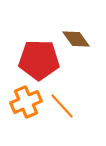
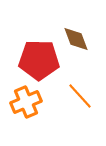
brown diamond: rotated 16 degrees clockwise
orange line: moved 18 px right, 10 px up
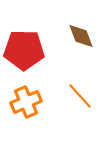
brown diamond: moved 5 px right, 3 px up
red pentagon: moved 15 px left, 10 px up
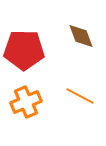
orange line: rotated 20 degrees counterclockwise
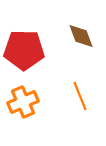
orange line: rotated 40 degrees clockwise
orange cross: moved 3 px left
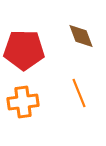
orange line: moved 1 px left, 3 px up
orange cross: rotated 16 degrees clockwise
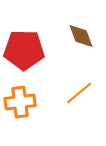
orange line: rotated 72 degrees clockwise
orange cross: moved 3 px left
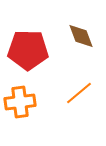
red pentagon: moved 4 px right
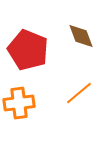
red pentagon: rotated 21 degrees clockwise
orange cross: moved 1 px left, 1 px down
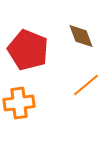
orange line: moved 7 px right, 8 px up
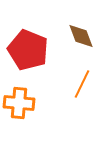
orange line: moved 4 px left, 1 px up; rotated 24 degrees counterclockwise
orange cross: rotated 12 degrees clockwise
